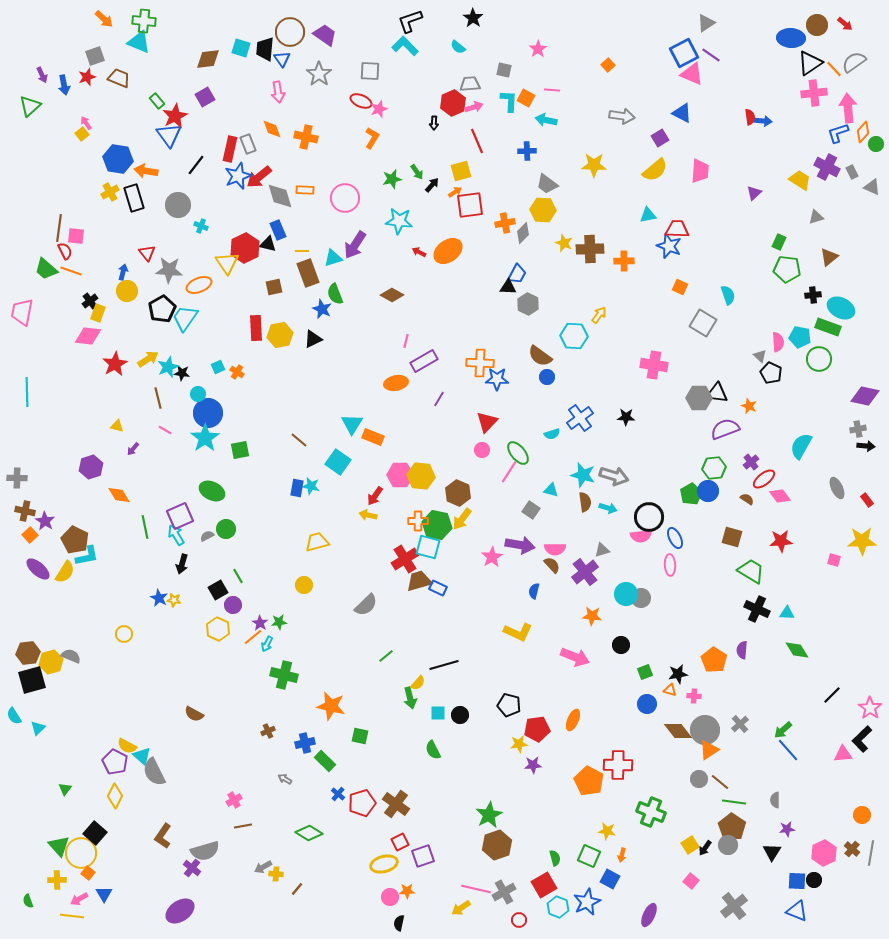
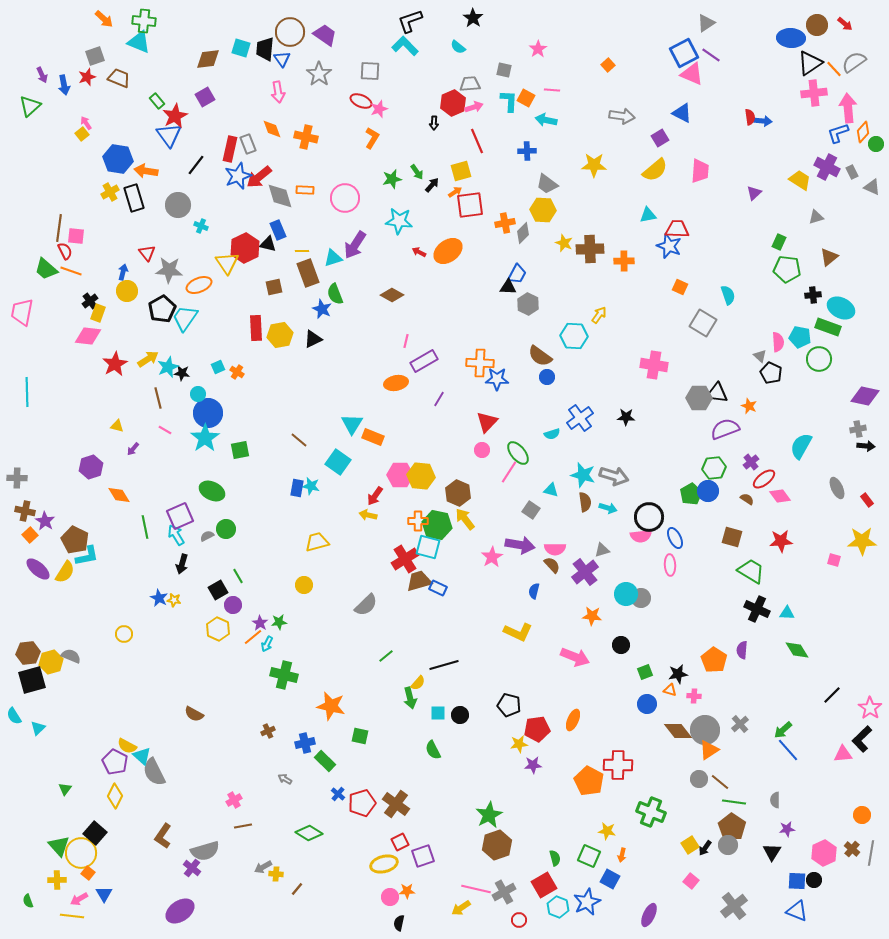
yellow arrow at (462, 519): moved 3 px right; rotated 105 degrees clockwise
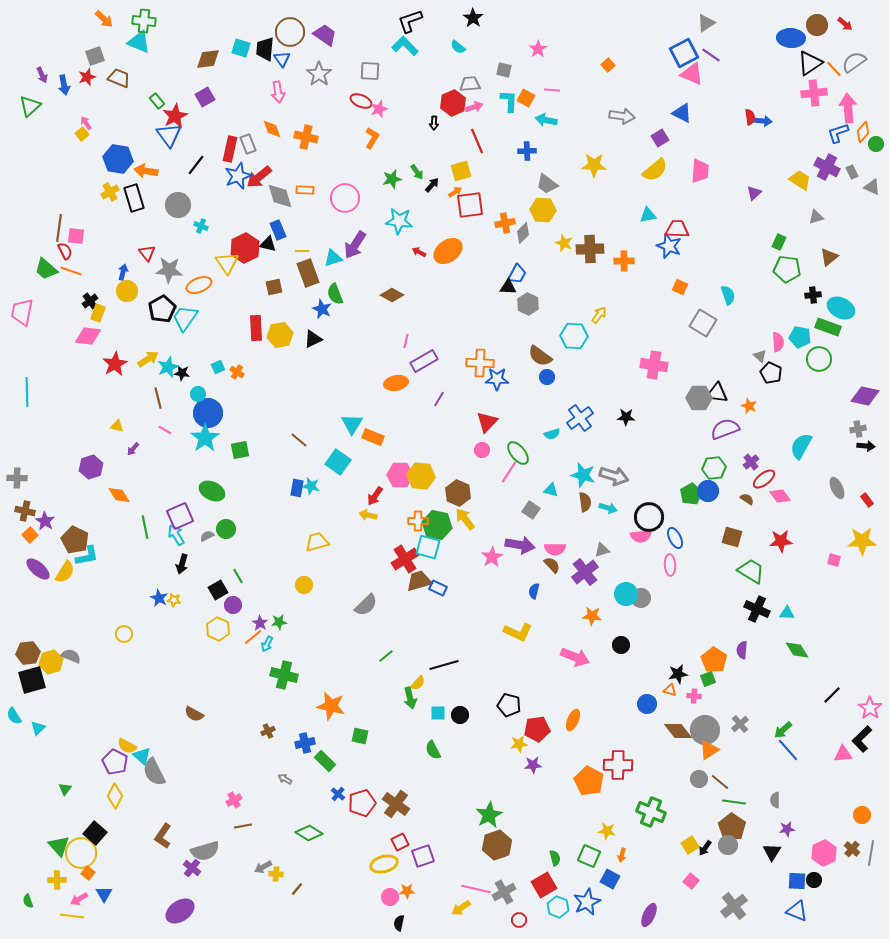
green square at (645, 672): moved 63 px right, 7 px down
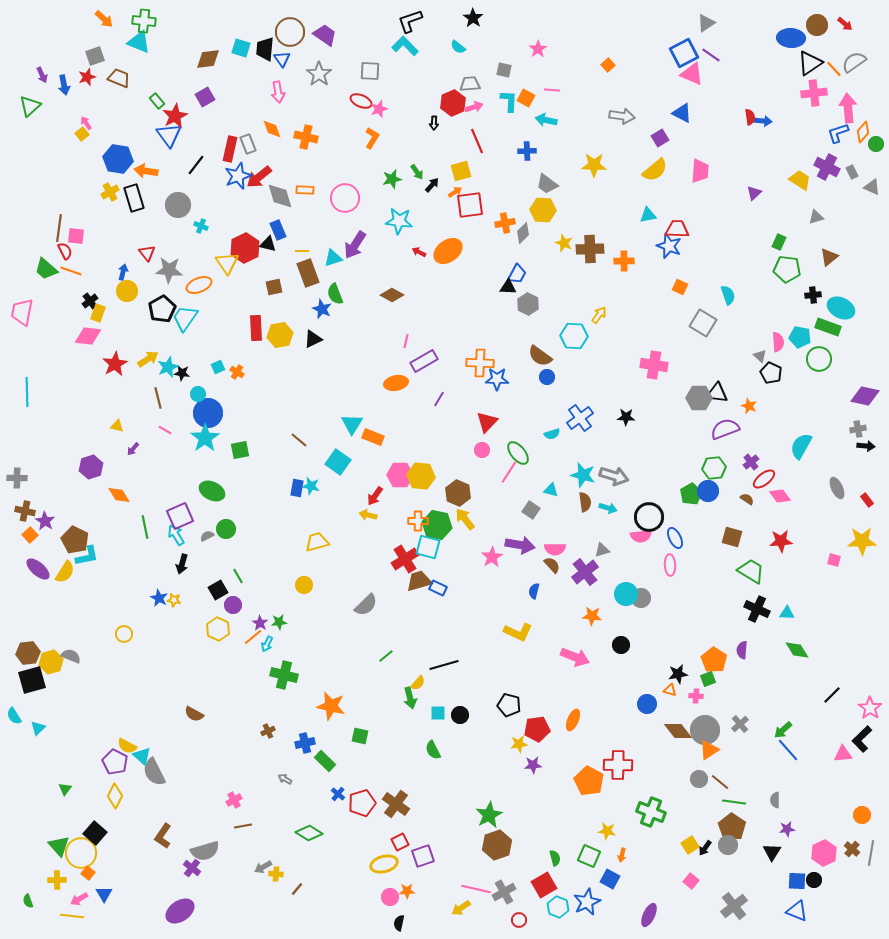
pink cross at (694, 696): moved 2 px right
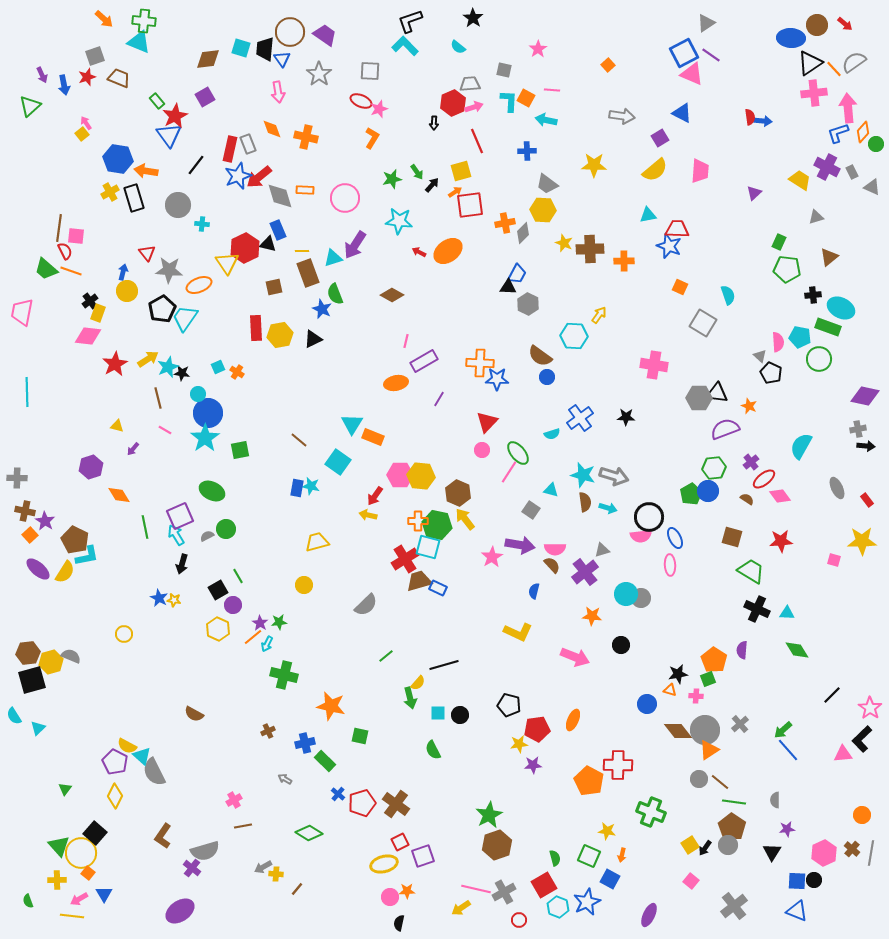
cyan cross at (201, 226): moved 1 px right, 2 px up; rotated 16 degrees counterclockwise
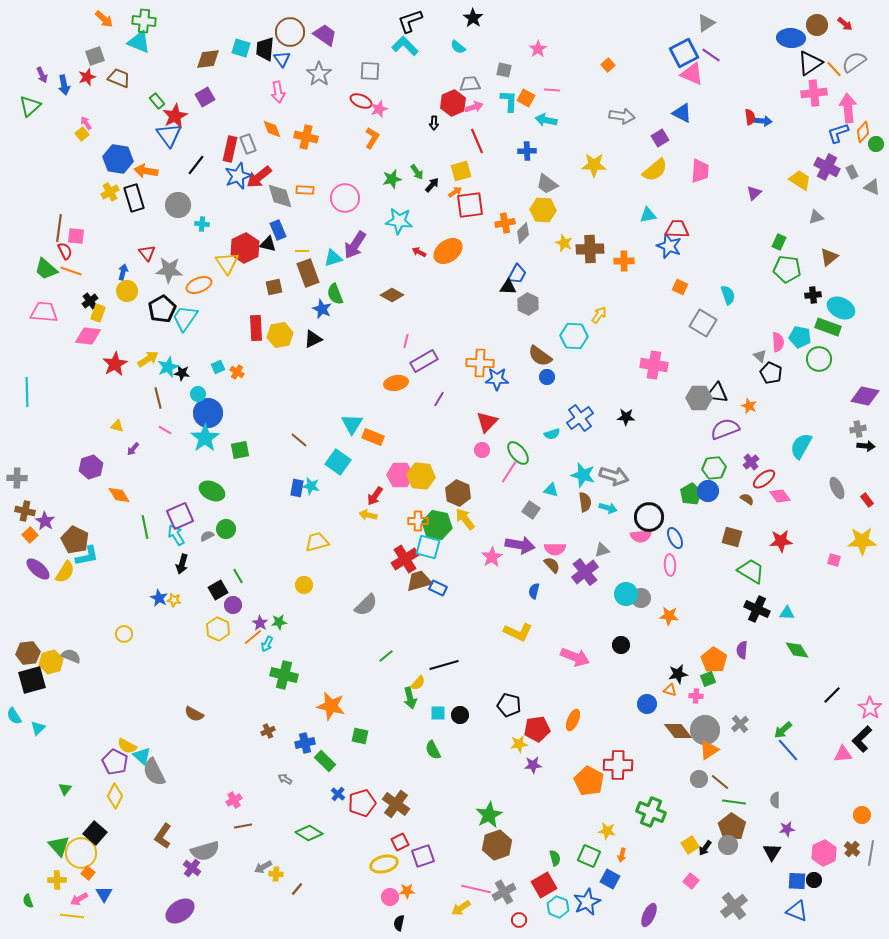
pink trapezoid at (22, 312): moved 22 px right; rotated 84 degrees clockwise
orange star at (592, 616): moved 77 px right
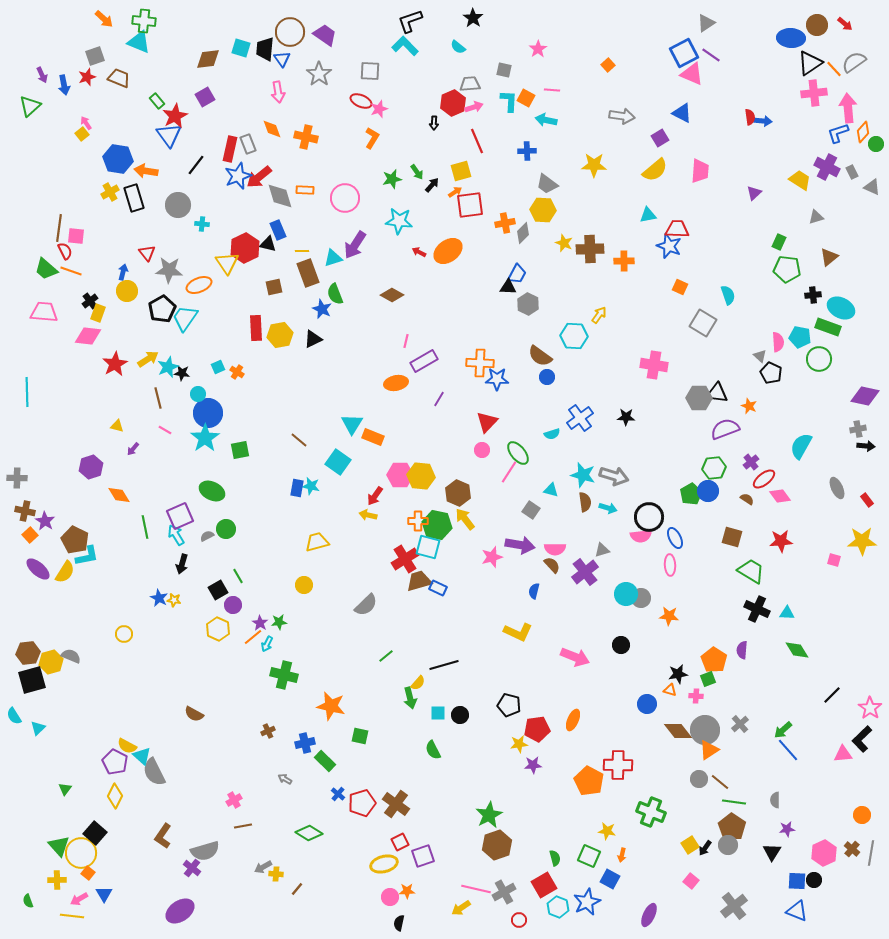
pink star at (492, 557): rotated 15 degrees clockwise
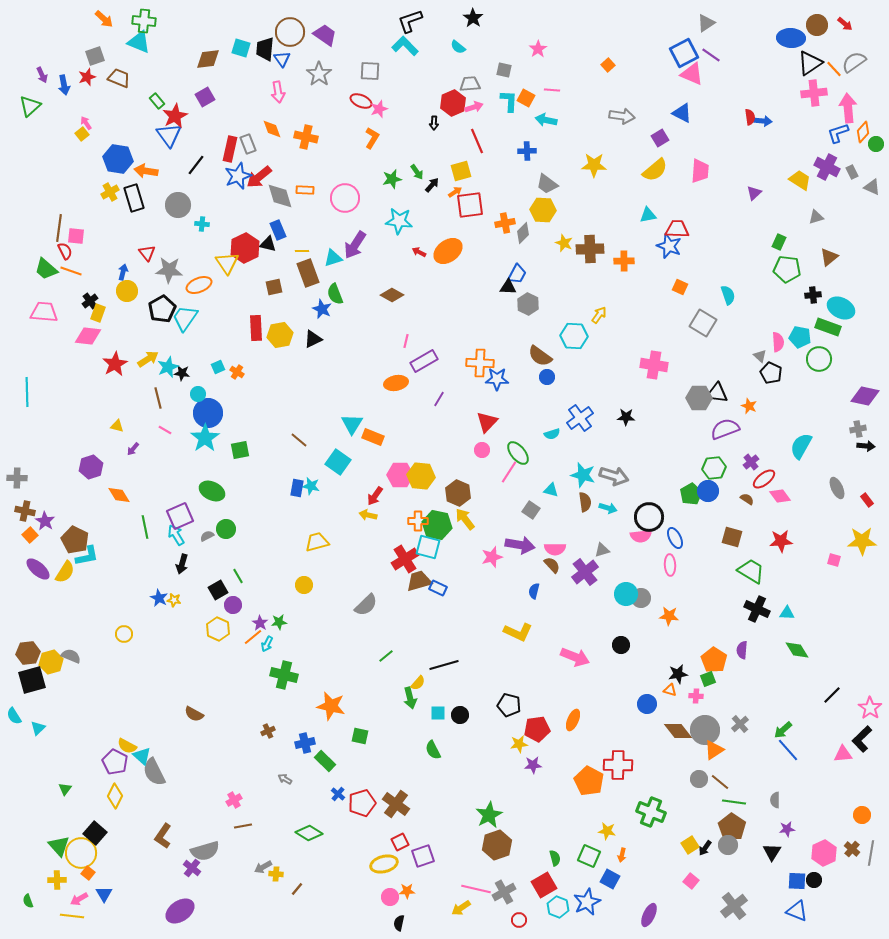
orange triangle at (709, 750): moved 5 px right
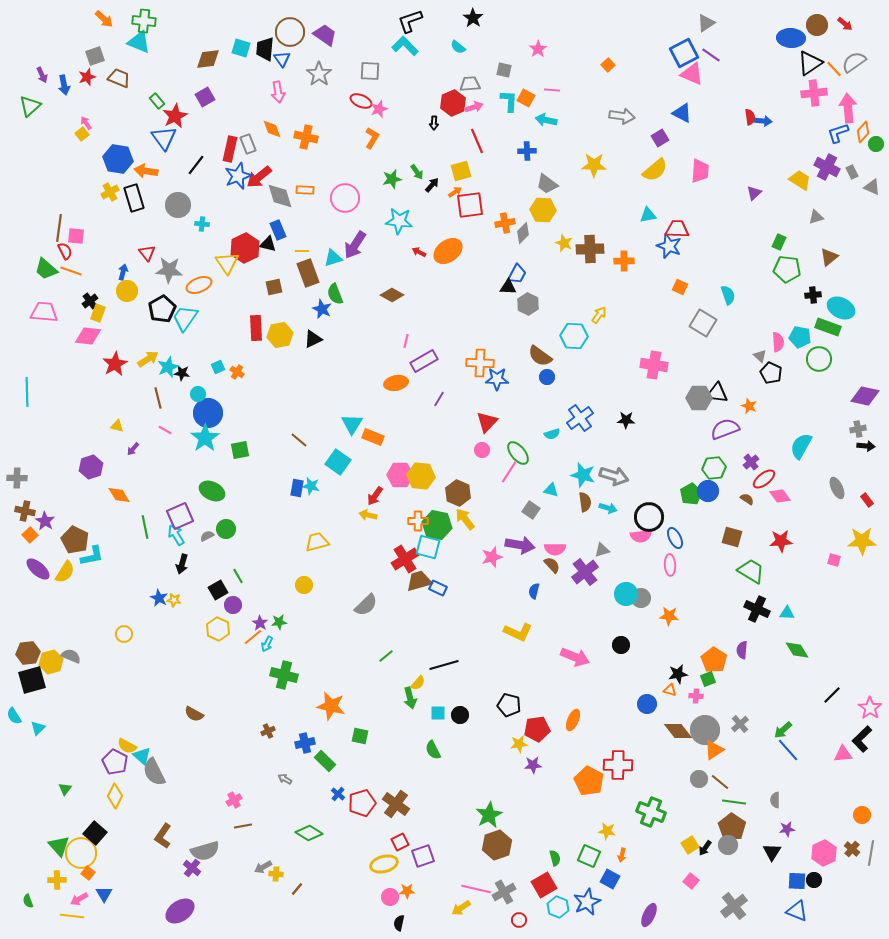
blue triangle at (169, 135): moved 5 px left, 3 px down
black star at (626, 417): moved 3 px down
cyan L-shape at (87, 556): moved 5 px right
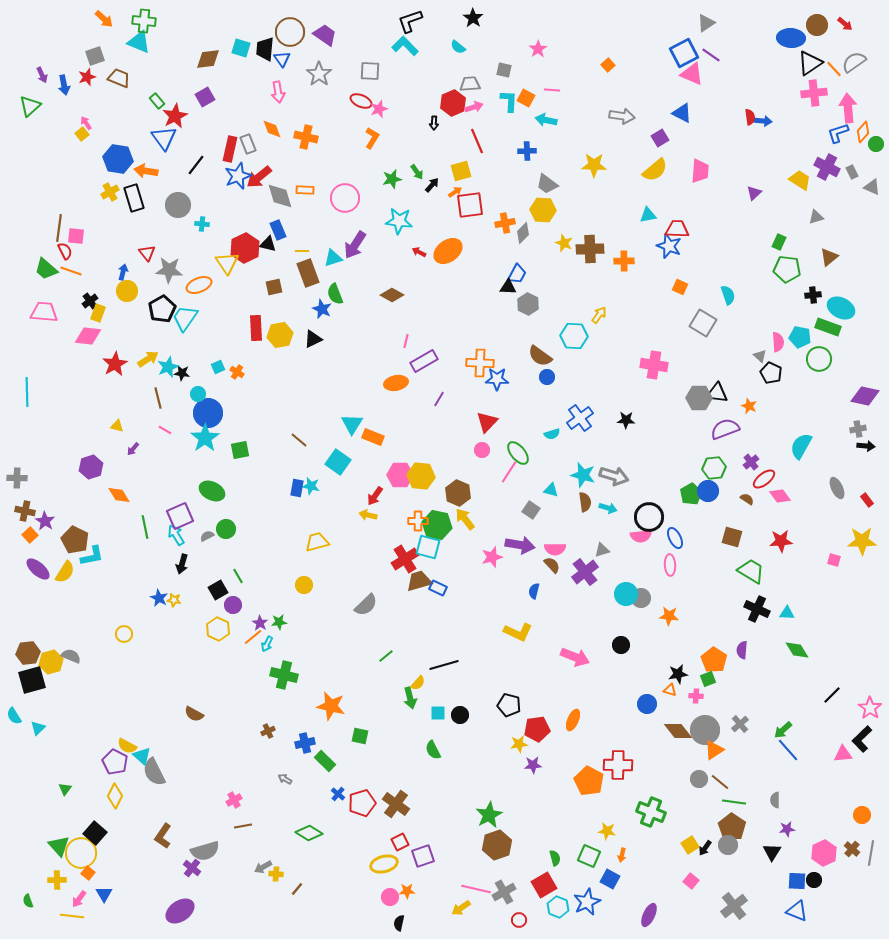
pink arrow at (79, 899): rotated 24 degrees counterclockwise
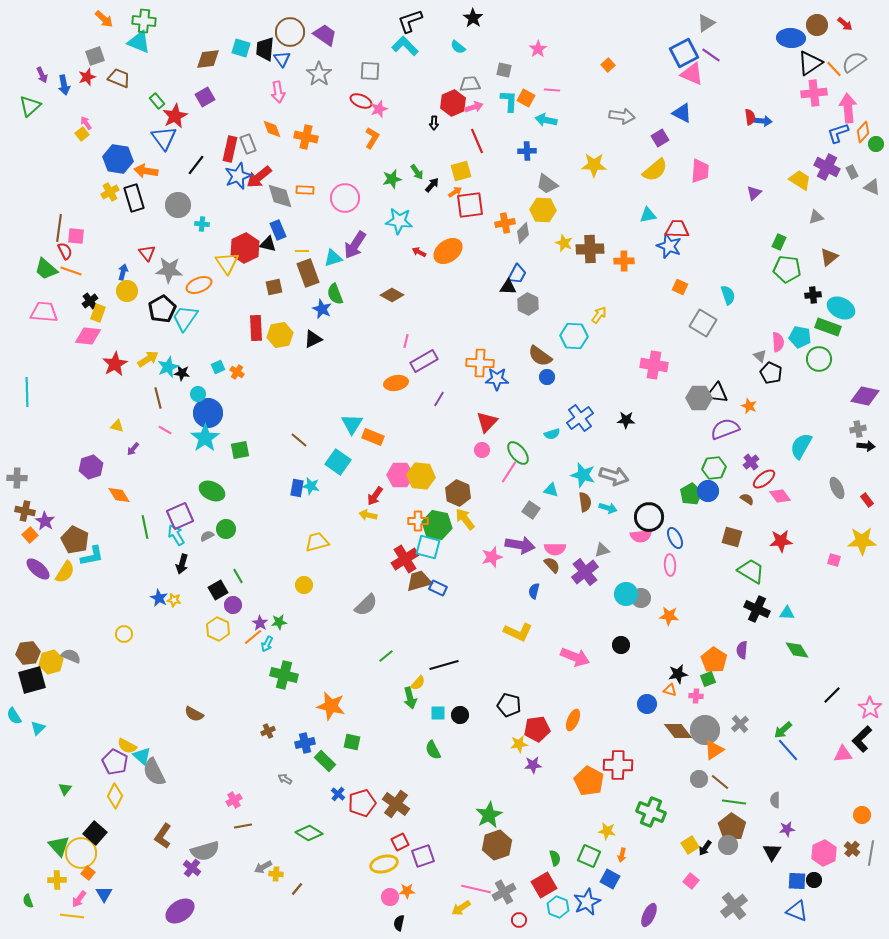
green square at (360, 736): moved 8 px left, 6 px down
